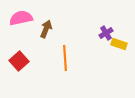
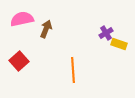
pink semicircle: moved 1 px right, 1 px down
orange line: moved 8 px right, 12 px down
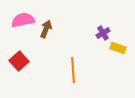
pink semicircle: moved 1 px right, 1 px down
purple cross: moved 3 px left
yellow rectangle: moved 1 px left, 4 px down
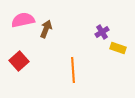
purple cross: moved 1 px left, 1 px up
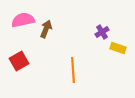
red square: rotated 12 degrees clockwise
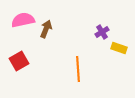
yellow rectangle: moved 1 px right
orange line: moved 5 px right, 1 px up
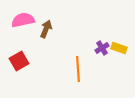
purple cross: moved 16 px down
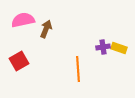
purple cross: moved 1 px right, 1 px up; rotated 24 degrees clockwise
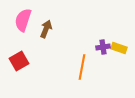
pink semicircle: rotated 60 degrees counterclockwise
orange line: moved 4 px right, 2 px up; rotated 15 degrees clockwise
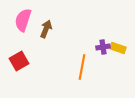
yellow rectangle: moved 1 px left
